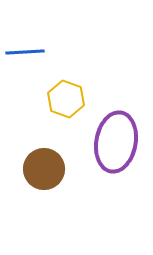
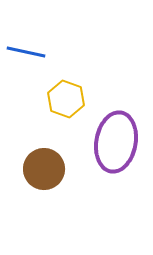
blue line: moved 1 px right; rotated 15 degrees clockwise
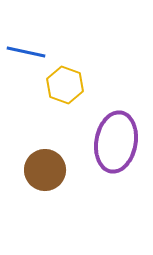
yellow hexagon: moved 1 px left, 14 px up
brown circle: moved 1 px right, 1 px down
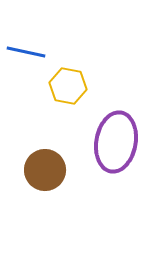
yellow hexagon: moved 3 px right, 1 px down; rotated 9 degrees counterclockwise
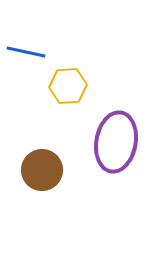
yellow hexagon: rotated 15 degrees counterclockwise
brown circle: moved 3 px left
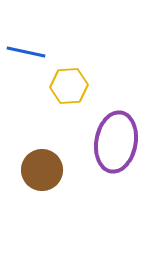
yellow hexagon: moved 1 px right
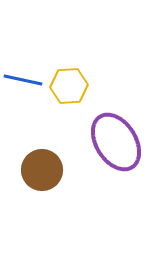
blue line: moved 3 px left, 28 px down
purple ellipse: rotated 42 degrees counterclockwise
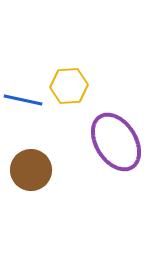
blue line: moved 20 px down
brown circle: moved 11 px left
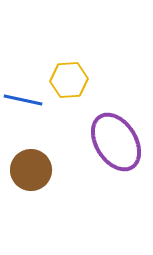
yellow hexagon: moved 6 px up
